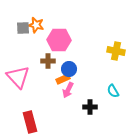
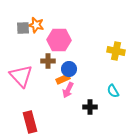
pink triangle: moved 3 px right, 1 px up
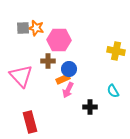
orange star: moved 3 px down
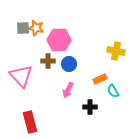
blue circle: moved 5 px up
orange rectangle: moved 37 px right
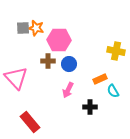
pink triangle: moved 5 px left, 2 px down
red rectangle: rotated 25 degrees counterclockwise
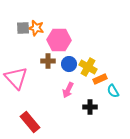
yellow cross: moved 28 px left, 16 px down; rotated 18 degrees clockwise
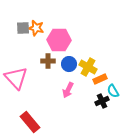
black cross: moved 12 px right, 6 px up; rotated 24 degrees counterclockwise
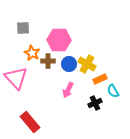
orange star: moved 4 px left, 25 px down; rotated 14 degrees clockwise
yellow cross: moved 1 px left, 3 px up
black cross: moved 7 px left, 2 px down
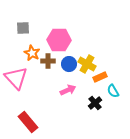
orange rectangle: moved 2 px up
pink arrow: rotated 140 degrees counterclockwise
black cross: rotated 16 degrees counterclockwise
red rectangle: moved 2 px left
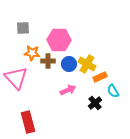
orange star: rotated 21 degrees counterclockwise
red rectangle: rotated 25 degrees clockwise
